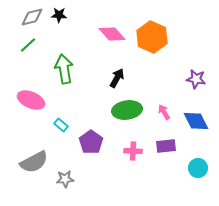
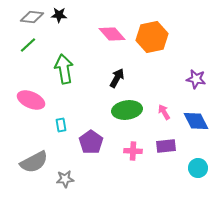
gray diamond: rotated 20 degrees clockwise
orange hexagon: rotated 24 degrees clockwise
cyan rectangle: rotated 40 degrees clockwise
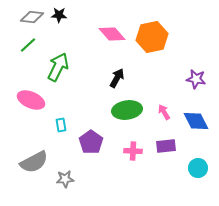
green arrow: moved 6 px left, 2 px up; rotated 36 degrees clockwise
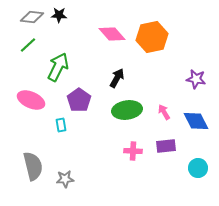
purple pentagon: moved 12 px left, 42 px up
gray semicircle: moved 1 px left, 4 px down; rotated 76 degrees counterclockwise
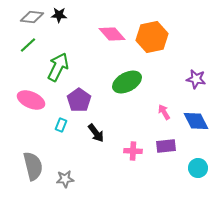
black arrow: moved 21 px left, 55 px down; rotated 114 degrees clockwise
green ellipse: moved 28 px up; rotated 20 degrees counterclockwise
cyan rectangle: rotated 32 degrees clockwise
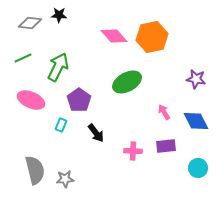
gray diamond: moved 2 px left, 6 px down
pink diamond: moved 2 px right, 2 px down
green line: moved 5 px left, 13 px down; rotated 18 degrees clockwise
gray semicircle: moved 2 px right, 4 px down
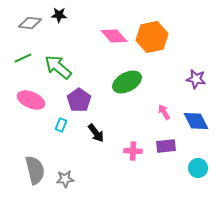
green arrow: rotated 76 degrees counterclockwise
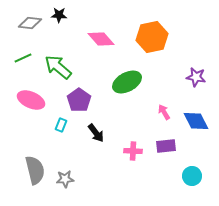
pink diamond: moved 13 px left, 3 px down
purple star: moved 2 px up
cyan circle: moved 6 px left, 8 px down
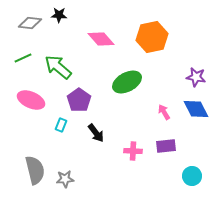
blue diamond: moved 12 px up
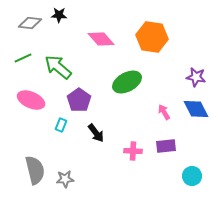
orange hexagon: rotated 20 degrees clockwise
